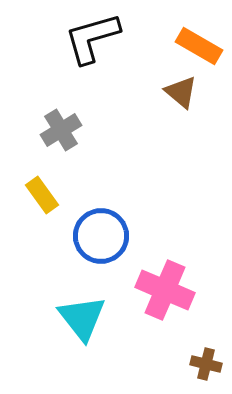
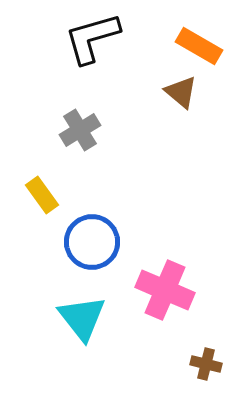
gray cross: moved 19 px right
blue circle: moved 9 px left, 6 px down
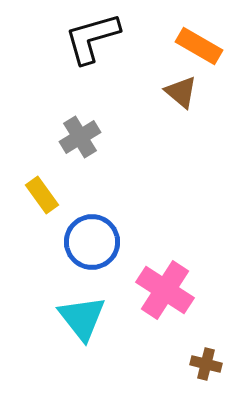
gray cross: moved 7 px down
pink cross: rotated 10 degrees clockwise
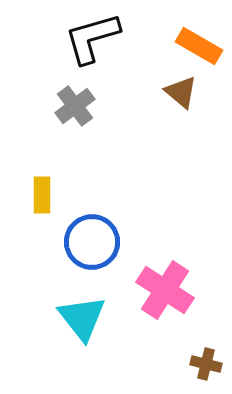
gray cross: moved 5 px left, 31 px up; rotated 6 degrees counterclockwise
yellow rectangle: rotated 36 degrees clockwise
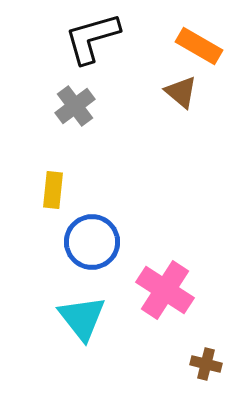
yellow rectangle: moved 11 px right, 5 px up; rotated 6 degrees clockwise
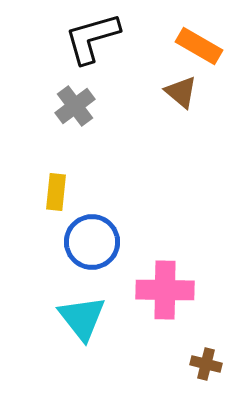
yellow rectangle: moved 3 px right, 2 px down
pink cross: rotated 32 degrees counterclockwise
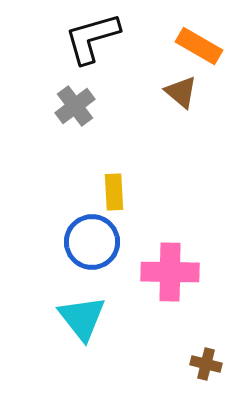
yellow rectangle: moved 58 px right; rotated 9 degrees counterclockwise
pink cross: moved 5 px right, 18 px up
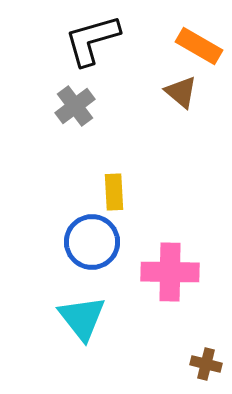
black L-shape: moved 2 px down
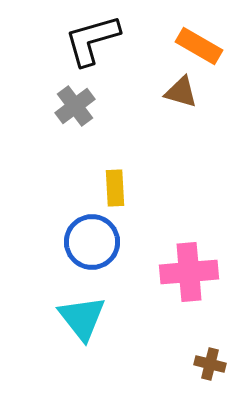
brown triangle: rotated 24 degrees counterclockwise
yellow rectangle: moved 1 px right, 4 px up
pink cross: moved 19 px right; rotated 6 degrees counterclockwise
brown cross: moved 4 px right
